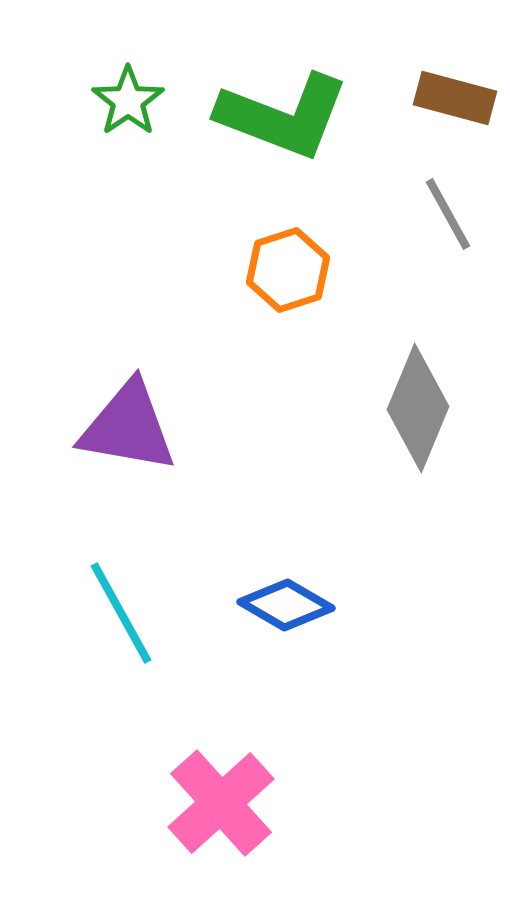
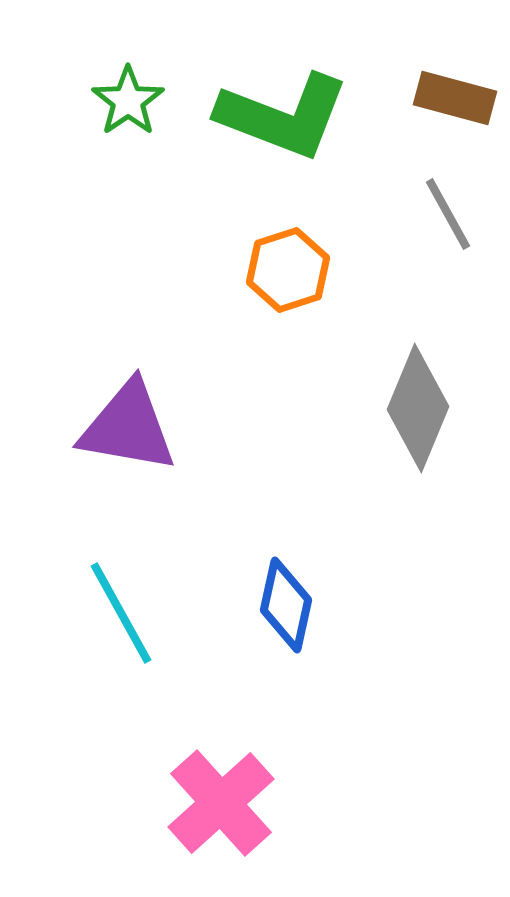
blue diamond: rotated 72 degrees clockwise
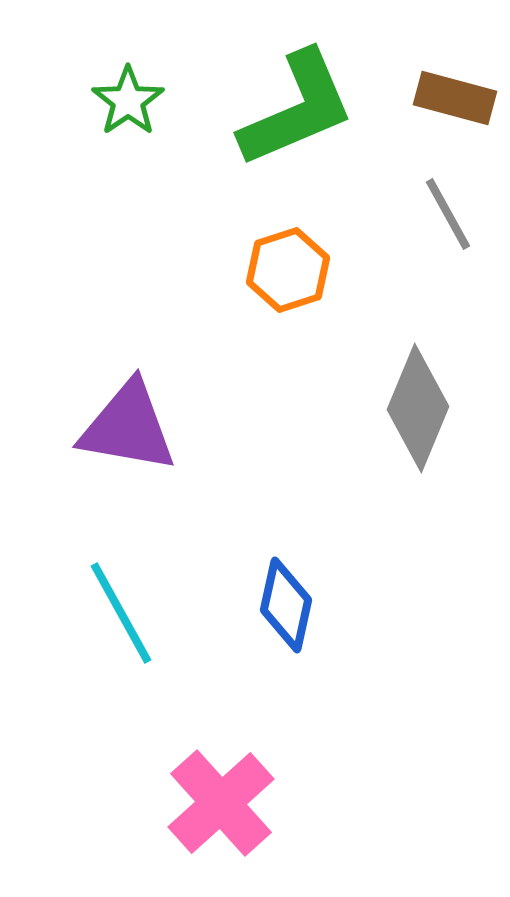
green L-shape: moved 14 px right, 7 px up; rotated 44 degrees counterclockwise
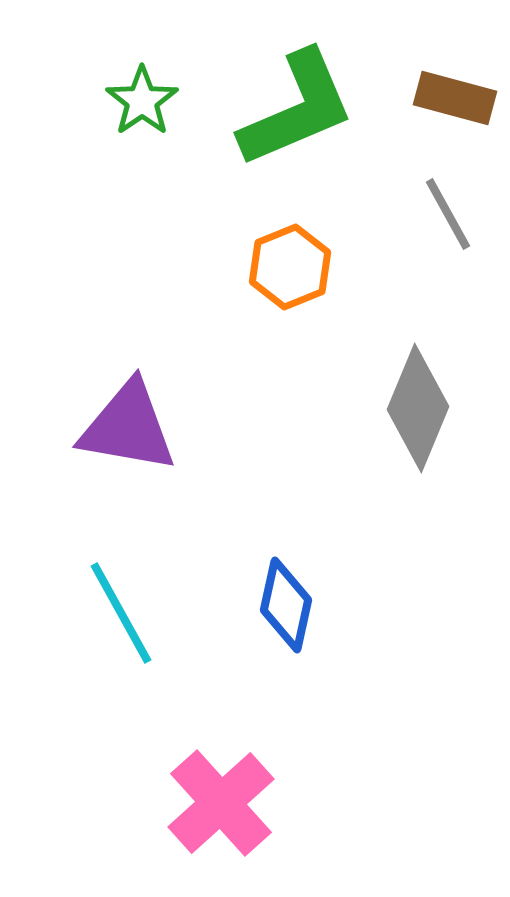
green star: moved 14 px right
orange hexagon: moved 2 px right, 3 px up; rotated 4 degrees counterclockwise
